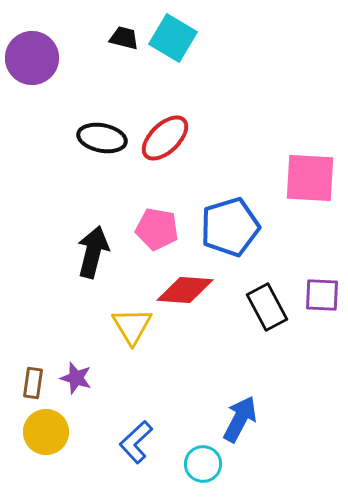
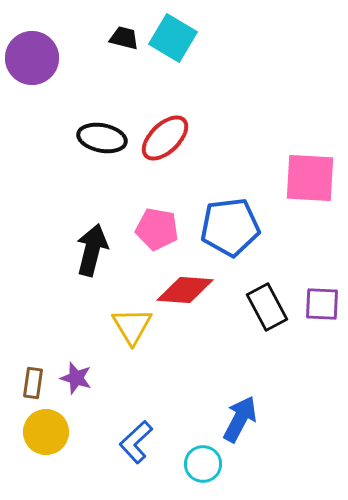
blue pentagon: rotated 10 degrees clockwise
black arrow: moved 1 px left, 2 px up
purple square: moved 9 px down
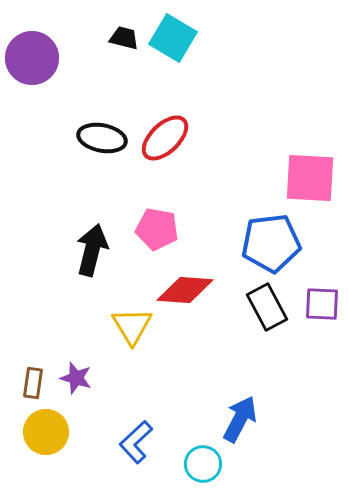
blue pentagon: moved 41 px right, 16 px down
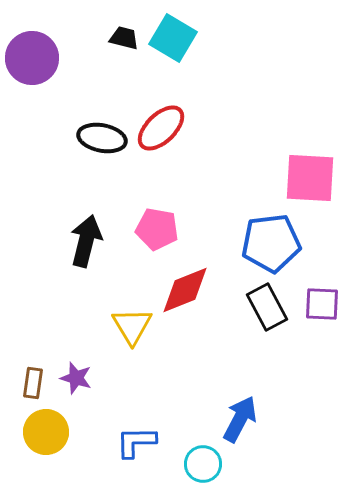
red ellipse: moved 4 px left, 10 px up
black arrow: moved 6 px left, 9 px up
red diamond: rotated 26 degrees counterclockwise
blue L-shape: rotated 42 degrees clockwise
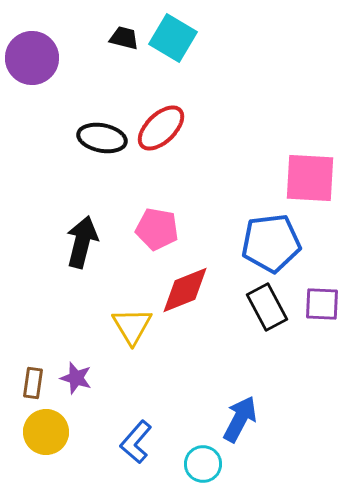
black arrow: moved 4 px left, 1 px down
blue L-shape: rotated 48 degrees counterclockwise
